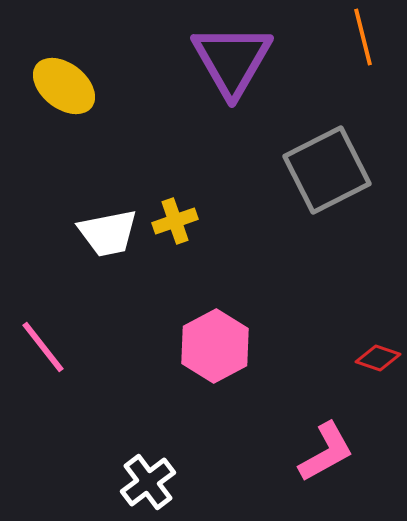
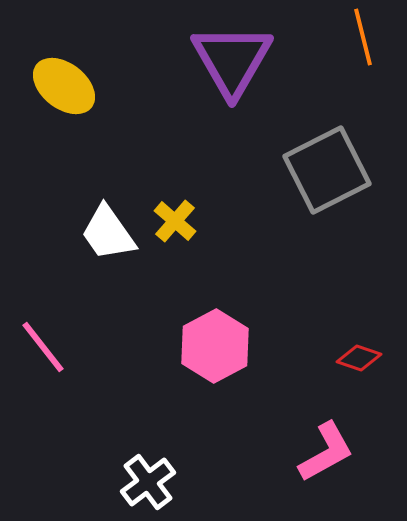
yellow cross: rotated 30 degrees counterclockwise
white trapezoid: rotated 66 degrees clockwise
red diamond: moved 19 px left
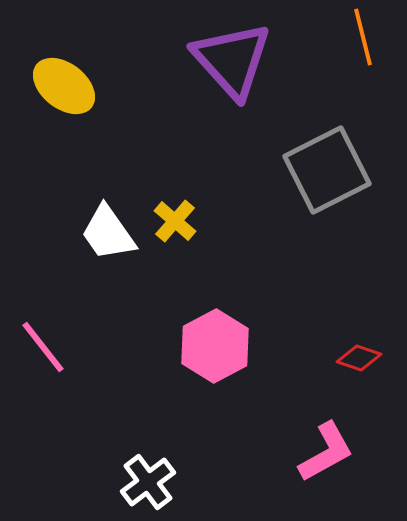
purple triangle: rotated 12 degrees counterclockwise
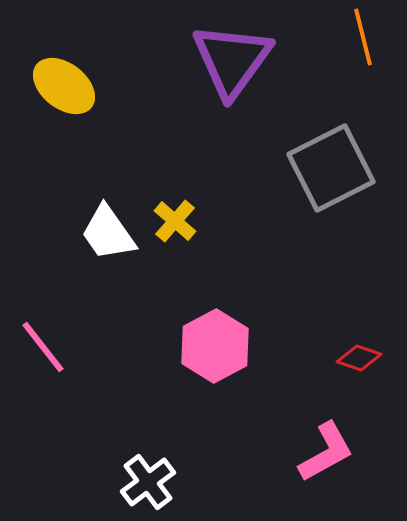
purple triangle: rotated 18 degrees clockwise
gray square: moved 4 px right, 2 px up
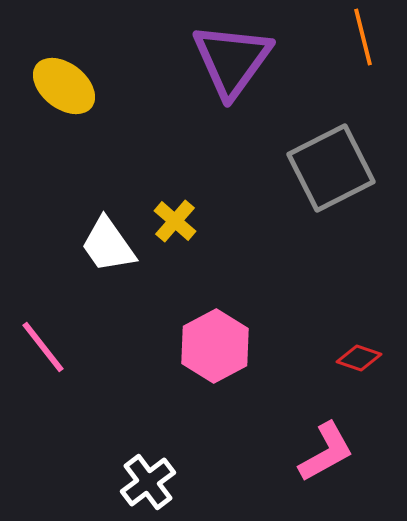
white trapezoid: moved 12 px down
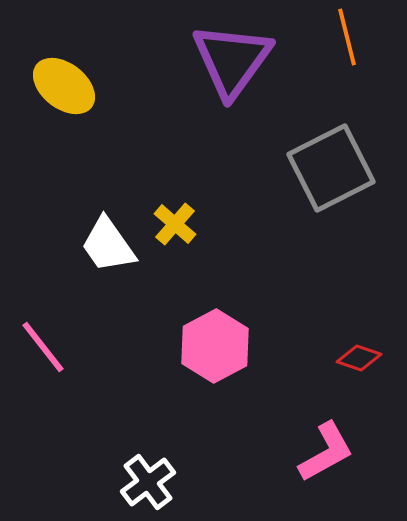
orange line: moved 16 px left
yellow cross: moved 3 px down
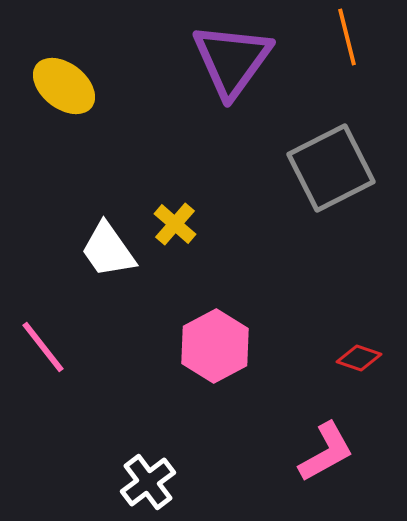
white trapezoid: moved 5 px down
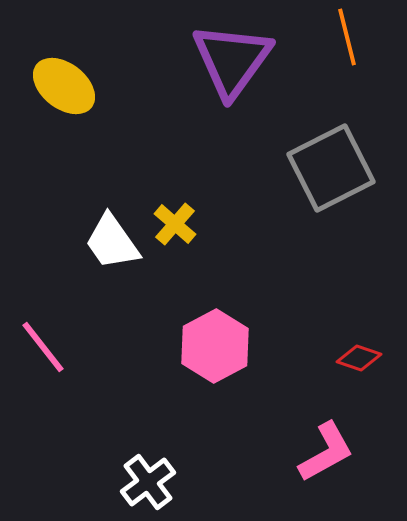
white trapezoid: moved 4 px right, 8 px up
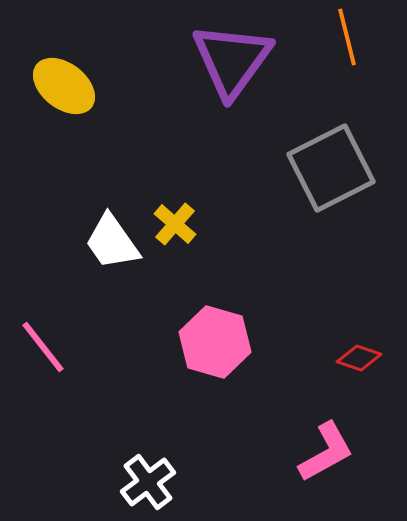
pink hexagon: moved 4 px up; rotated 16 degrees counterclockwise
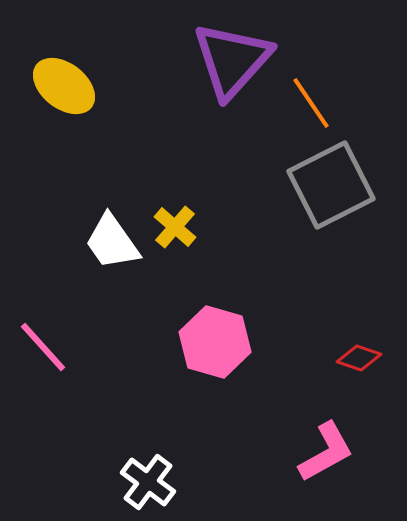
orange line: moved 36 px left, 66 px down; rotated 20 degrees counterclockwise
purple triangle: rotated 6 degrees clockwise
gray square: moved 17 px down
yellow cross: moved 3 px down
pink line: rotated 4 degrees counterclockwise
white cross: rotated 16 degrees counterclockwise
